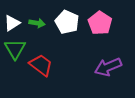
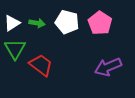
white pentagon: rotated 10 degrees counterclockwise
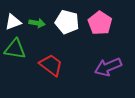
white triangle: moved 1 px right, 1 px up; rotated 12 degrees clockwise
green triangle: rotated 50 degrees counterclockwise
red trapezoid: moved 10 px right
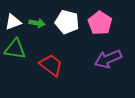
purple arrow: moved 8 px up
